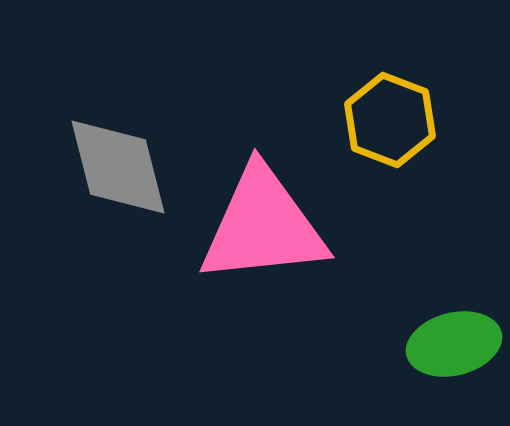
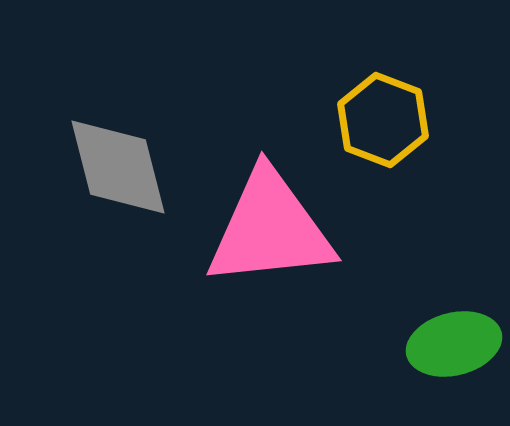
yellow hexagon: moved 7 px left
pink triangle: moved 7 px right, 3 px down
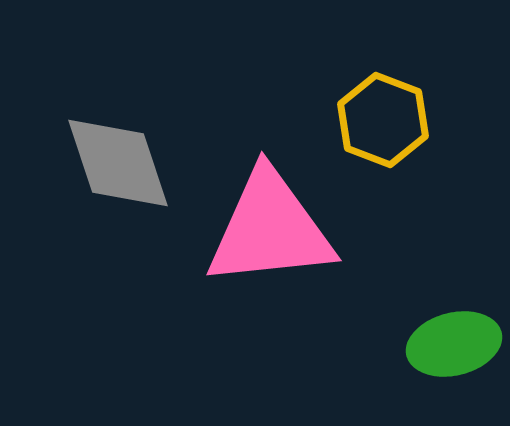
gray diamond: moved 4 px up; rotated 4 degrees counterclockwise
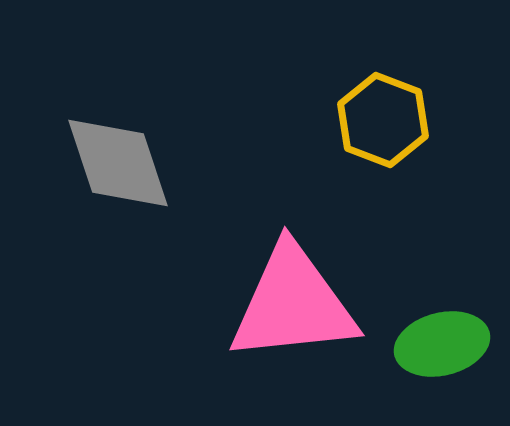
pink triangle: moved 23 px right, 75 px down
green ellipse: moved 12 px left
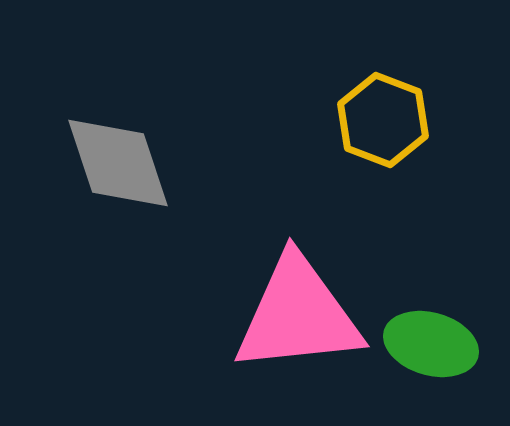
pink triangle: moved 5 px right, 11 px down
green ellipse: moved 11 px left; rotated 30 degrees clockwise
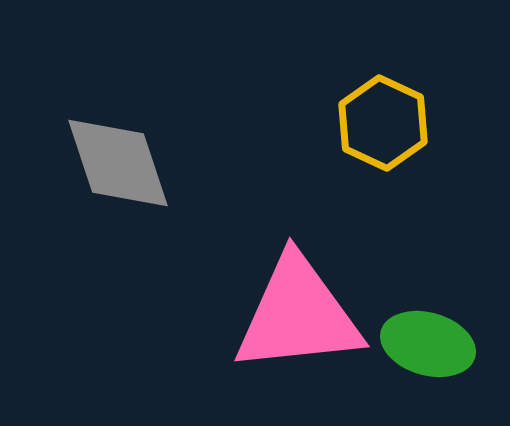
yellow hexagon: moved 3 px down; rotated 4 degrees clockwise
green ellipse: moved 3 px left
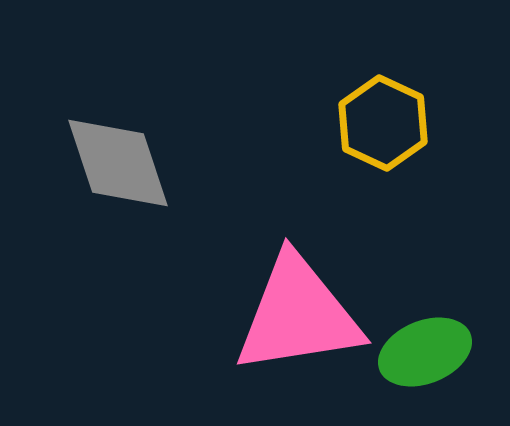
pink triangle: rotated 3 degrees counterclockwise
green ellipse: moved 3 px left, 8 px down; rotated 38 degrees counterclockwise
